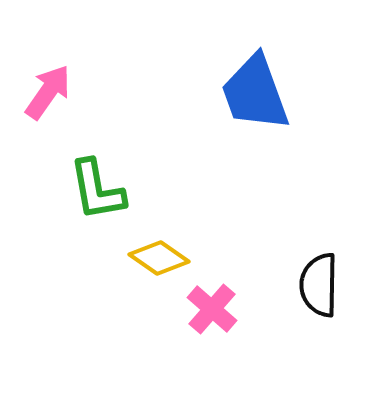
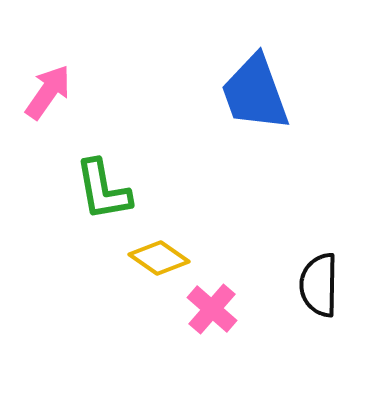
green L-shape: moved 6 px right
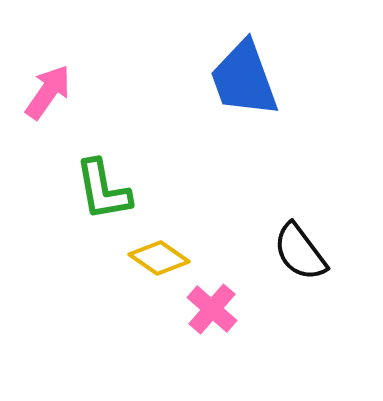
blue trapezoid: moved 11 px left, 14 px up
black semicircle: moved 19 px left, 33 px up; rotated 38 degrees counterclockwise
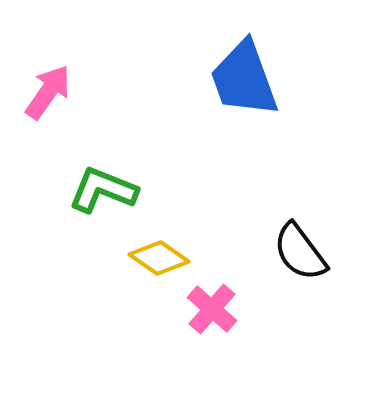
green L-shape: rotated 122 degrees clockwise
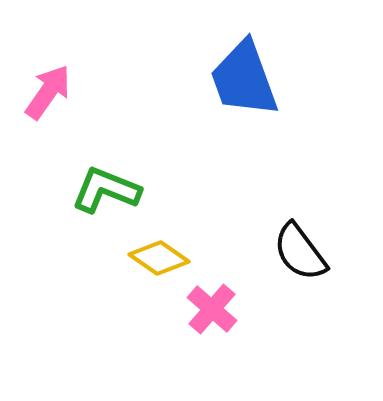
green L-shape: moved 3 px right
